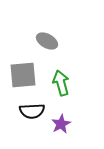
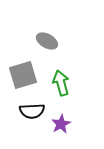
gray square: rotated 12 degrees counterclockwise
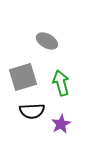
gray square: moved 2 px down
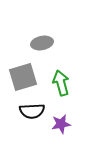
gray ellipse: moved 5 px left, 2 px down; rotated 40 degrees counterclockwise
purple star: rotated 18 degrees clockwise
